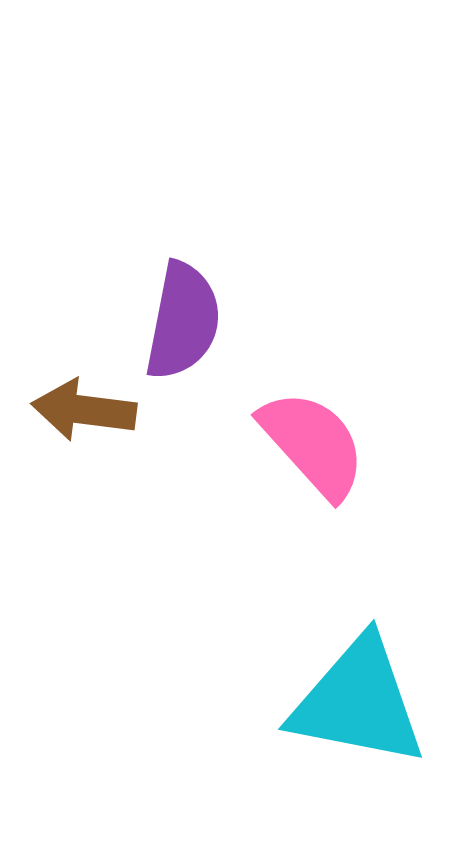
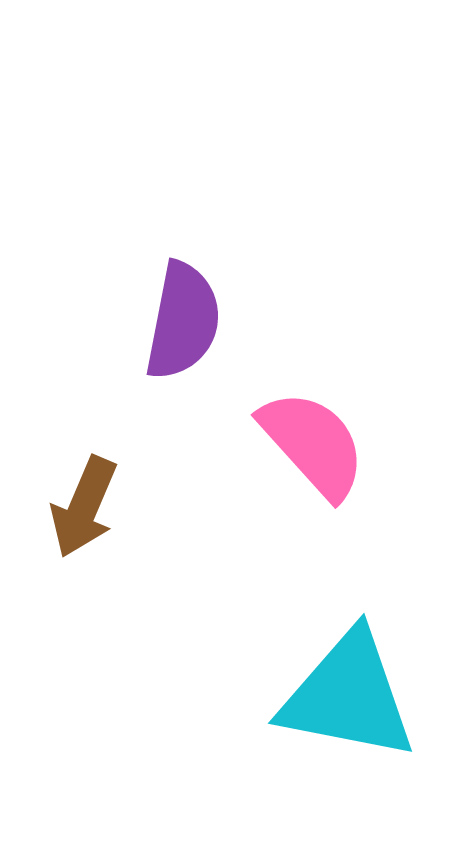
brown arrow: moved 97 px down; rotated 74 degrees counterclockwise
cyan triangle: moved 10 px left, 6 px up
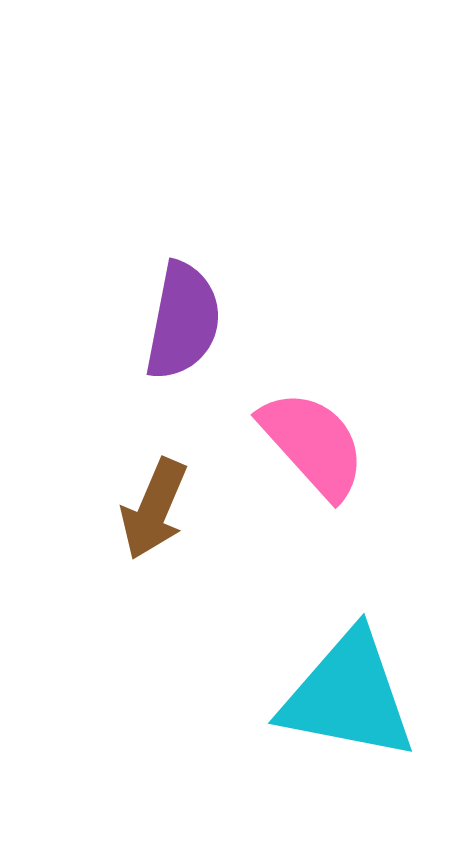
brown arrow: moved 70 px right, 2 px down
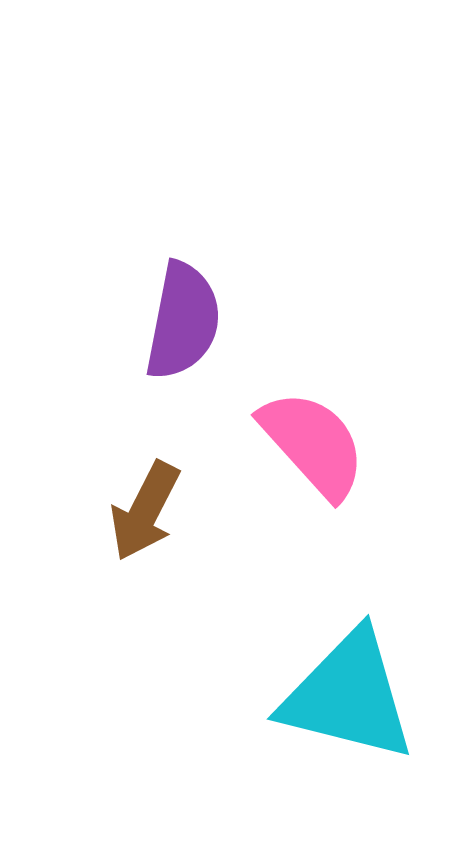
brown arrow: moved 9 px left, 2 px down; rotated 4 degrees clockwise
cyan triangle: rotated 3 degrees clockwise
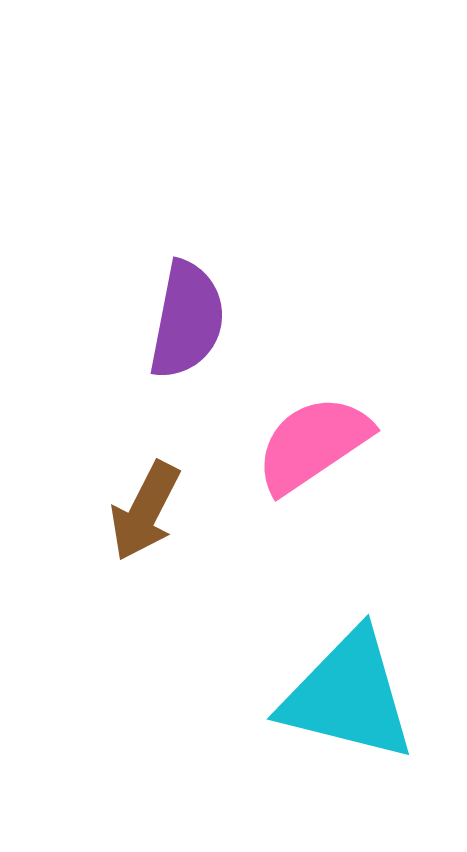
purple semicircle: moved 4 px right, 1 px up
pink semicircle: rotated 82 degrees counterclockwise
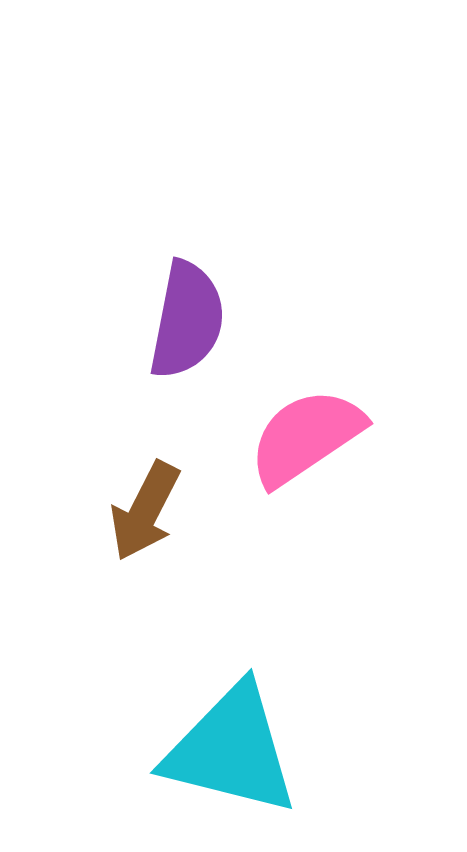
pink semicircle: moved 7 px left, 7 px up
cyan triangle: moved 117 px left, 54 px down
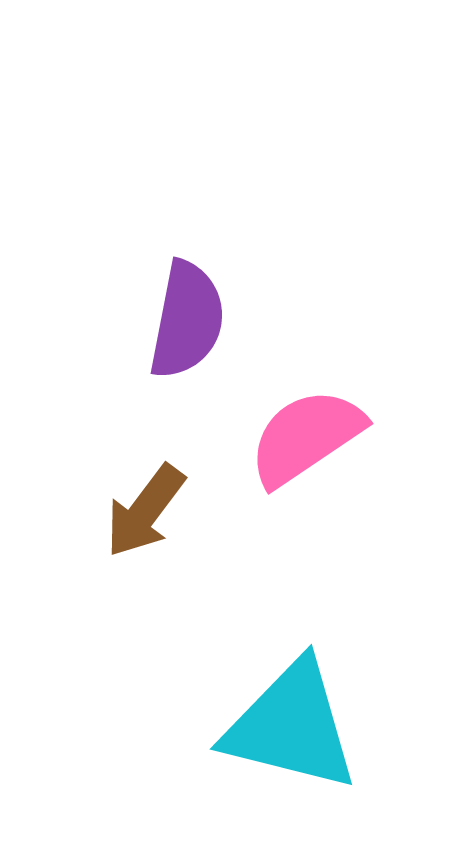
brown arrow: rotated 10 degrees clockwise
cyan triangle: moved 60 px right, 24 px up
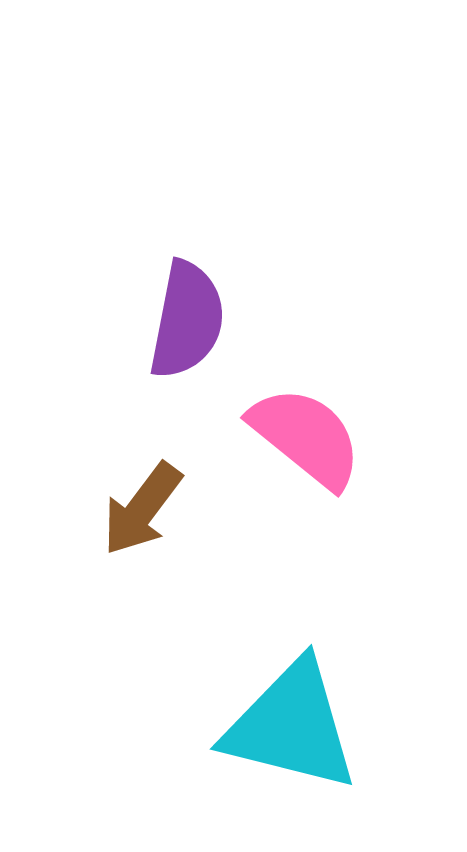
pink semicircle: rotated 73 degrees clockwise
brown arrow: moved 3 px left, 2 px up
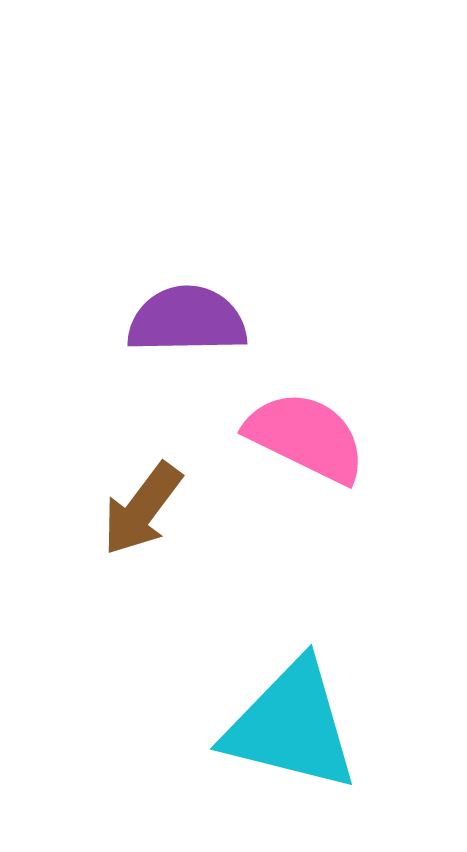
purple semicircle: rotated 102 degrees counterclockwise
pink semicircle: rotated 13 degrees counterclockwise
